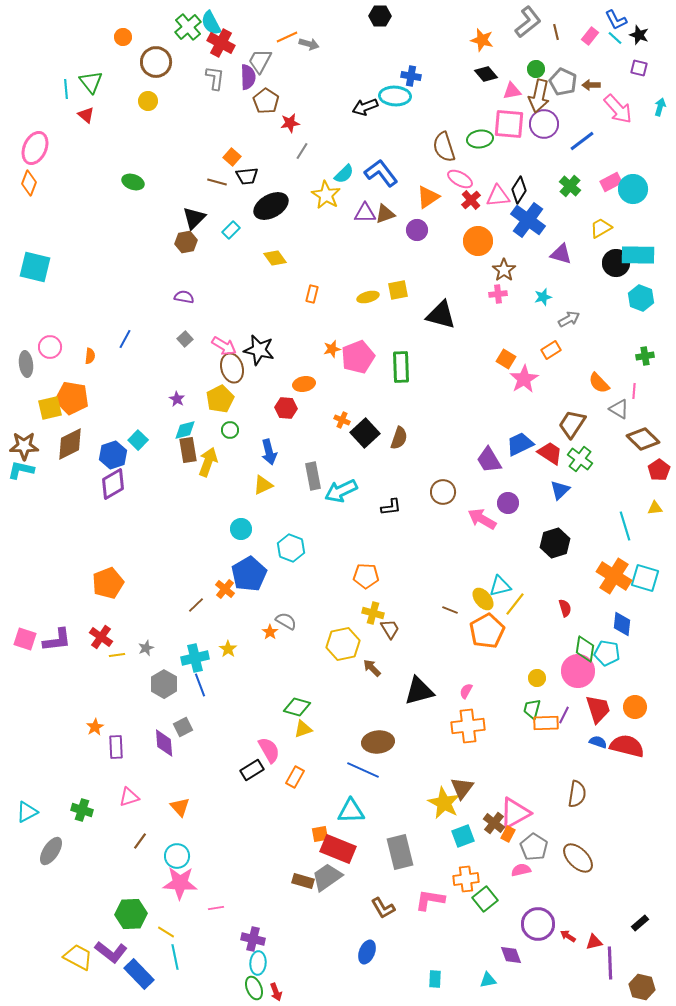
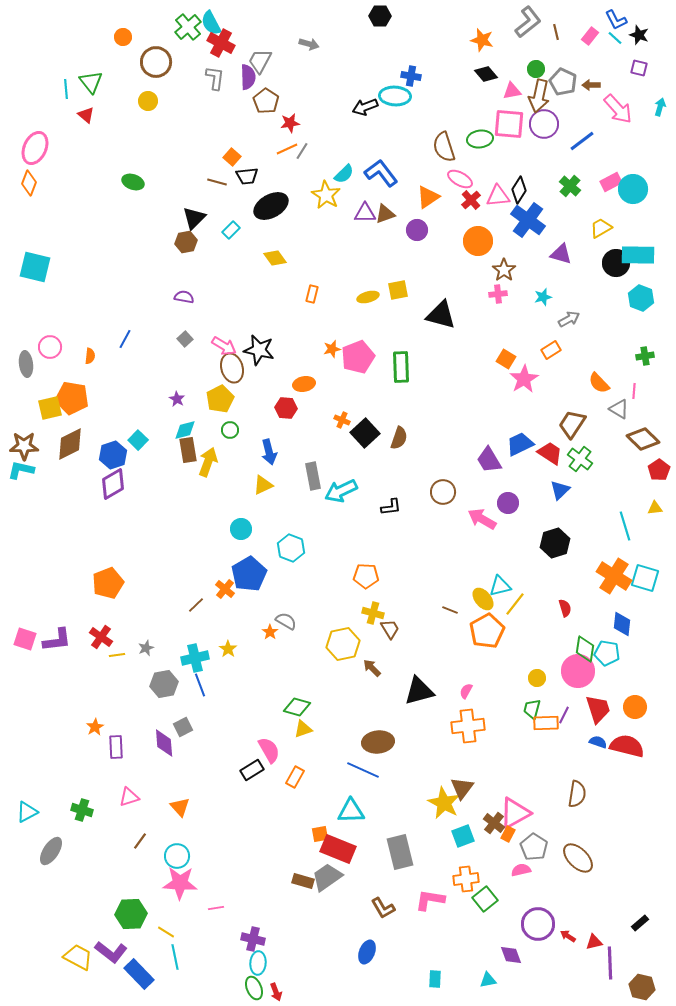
orange line at (287, 37): moved 112 px down
gray hexagon at (164, 684): rotated 20 degrees clockwise
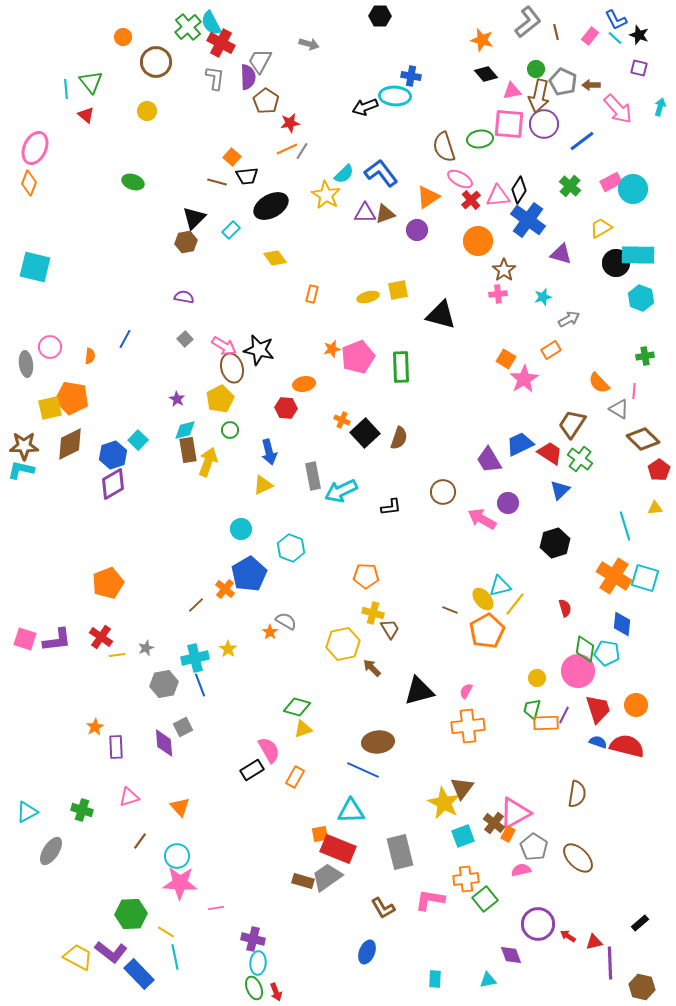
yellow circle at (148, 101): moved 1 px left, 10 px down
orange circle at (635, 707): moved 1 px right, 2 px up
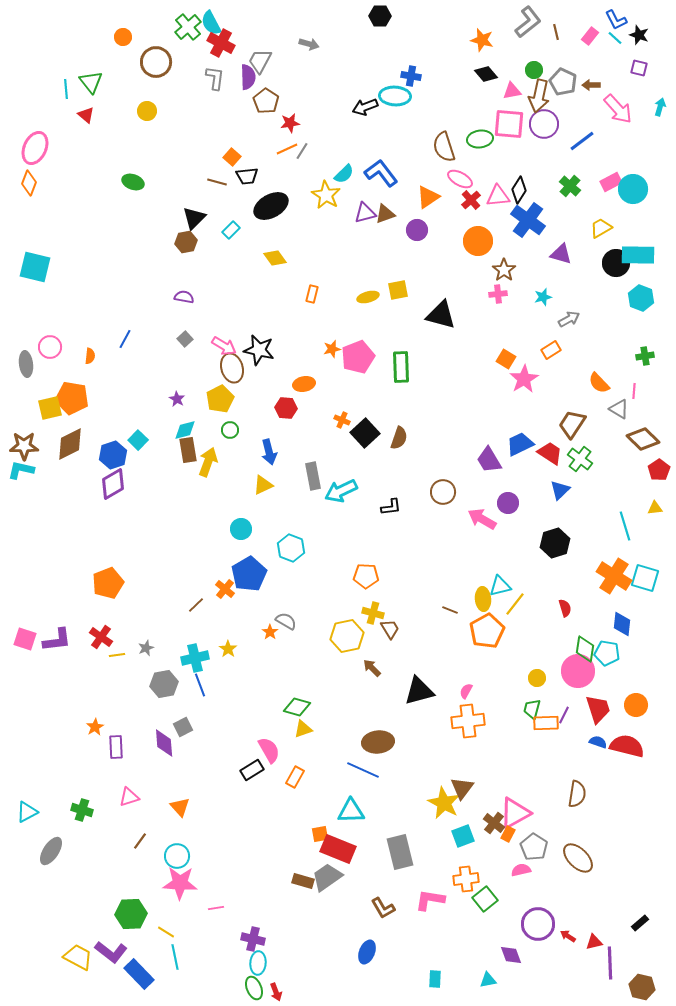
green circle at (536, 69): moved 2 px left, 1 px down
purple triangle at (365, 213): rotated 15 degrees counterclockwise
yellow ellipse at (483, 599): rotated 35 degrees clockwise
yellow hexagon at (343, 644): moved 4 px right, 8 px up
orange cross at (468, 726): moved 5 px up
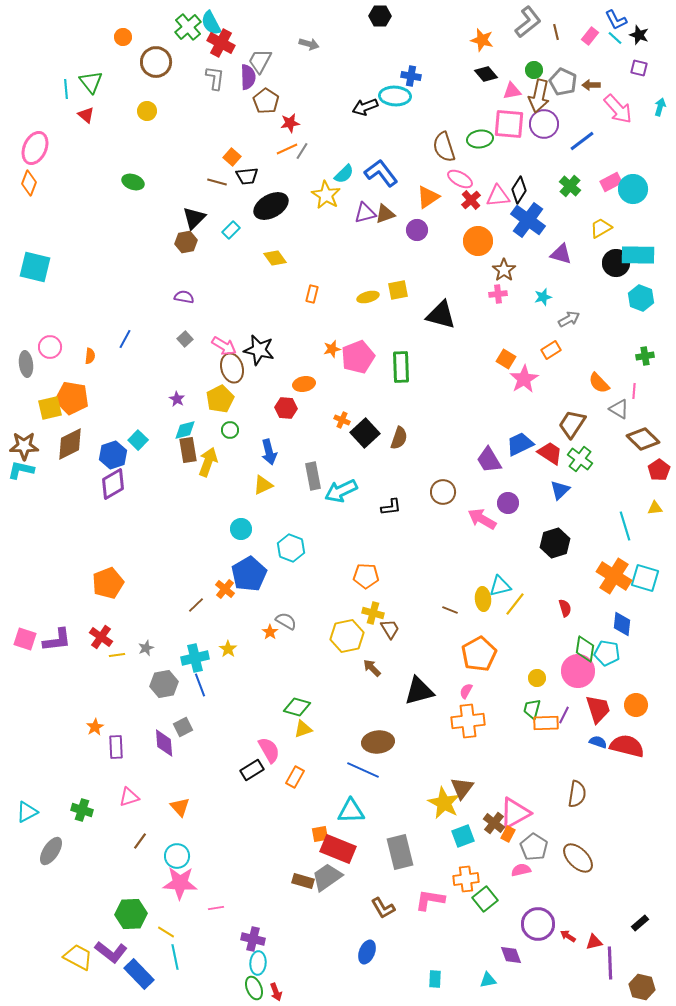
orange pentagon at (487, 631): moved 8 px left, 23 px down
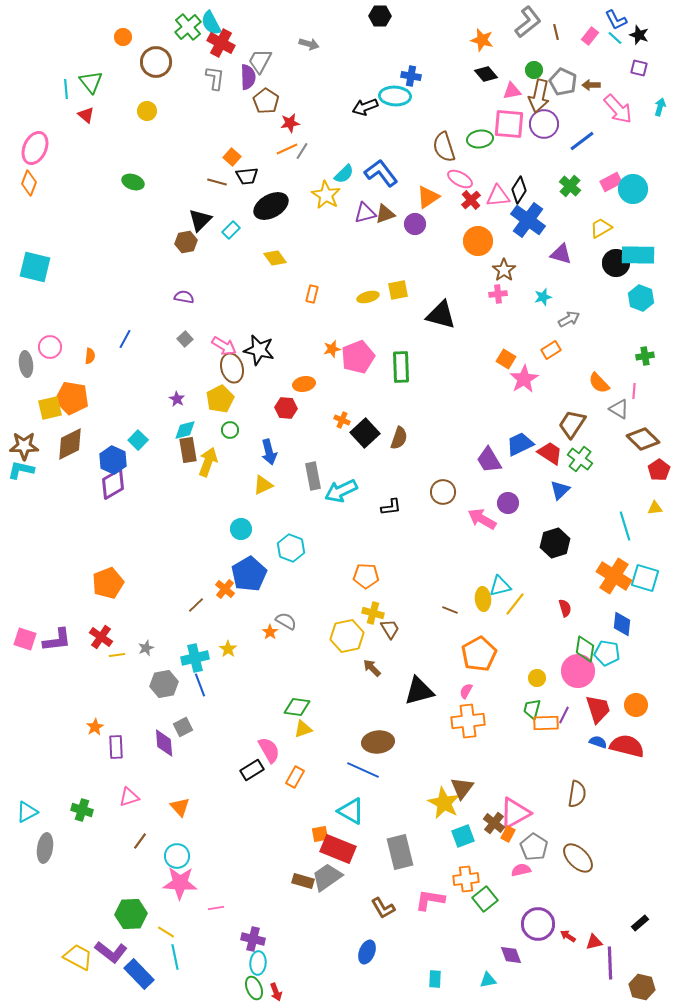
black triangle at (194, 218): moved 6 px right, 2 px down
purple circle at (417, 230): moved 2 px left, 6 px up
blue hexagon at (113, 455): moved 5 px down; rotated 16 degrees counterclockwise
green diamond at (297, 707): rotated 8 degrees counterclockwise
cyan triangle at (351, 811): rotated 32 degrees clockwise
gray ellipse at (51, 851): moved 6 px left, 3 px up; rotated 24 degrees counterclockwise
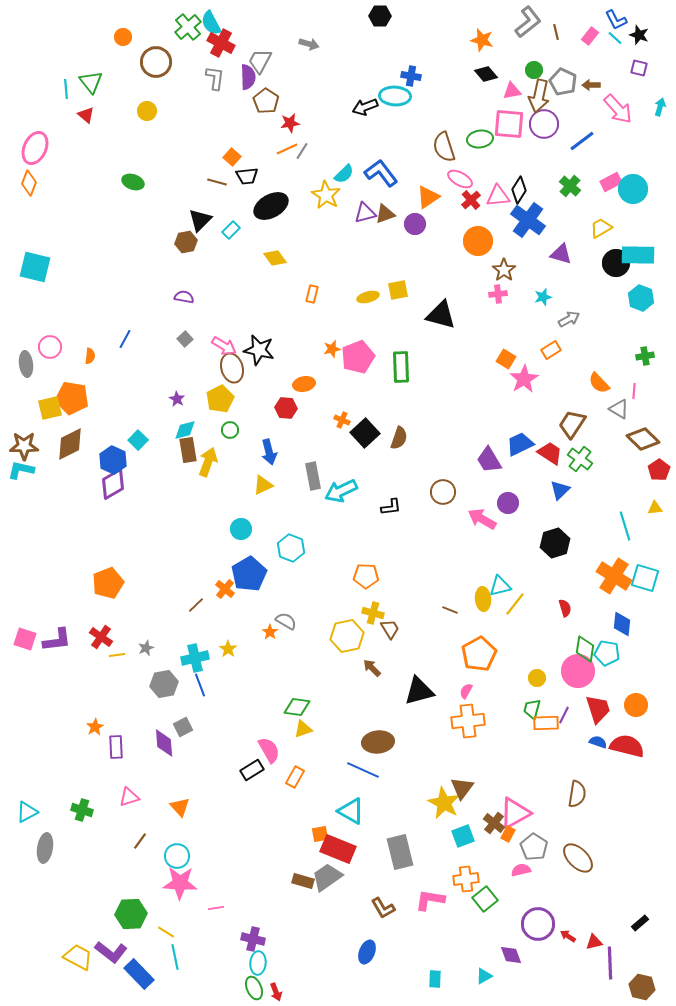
cyan triangle at (488, 980): moved 4 px left, 4 px up; rotated 18 degrees counterclockwise
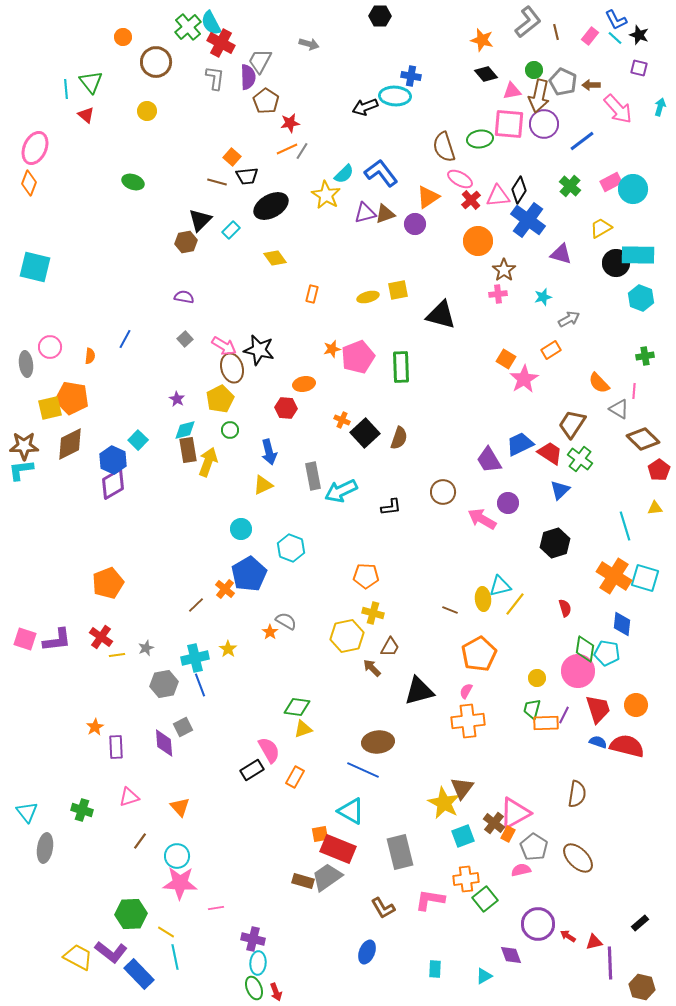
cyan L-shape at (21, 470): rotated 20 degrees counterclockwise
brown trapezoid at (390, 629): moved 18 px down; rotated 60 degrees clockwise
cyan triangle at (27, 812): rotated 40 degrees counterclockwise
cyan rectangle at (435, 979): moved 10 px up
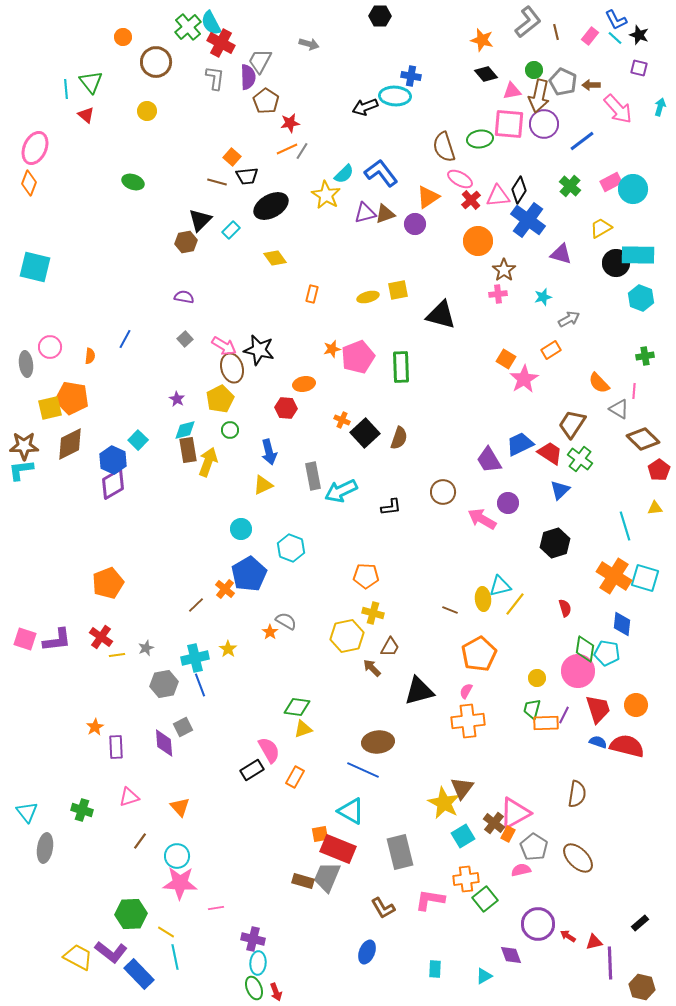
cyan square at (463, 836): rotated 10 degrees counterclockwise
gray trapezoid at (327, 877): rotated 32 degrees counterclockwise
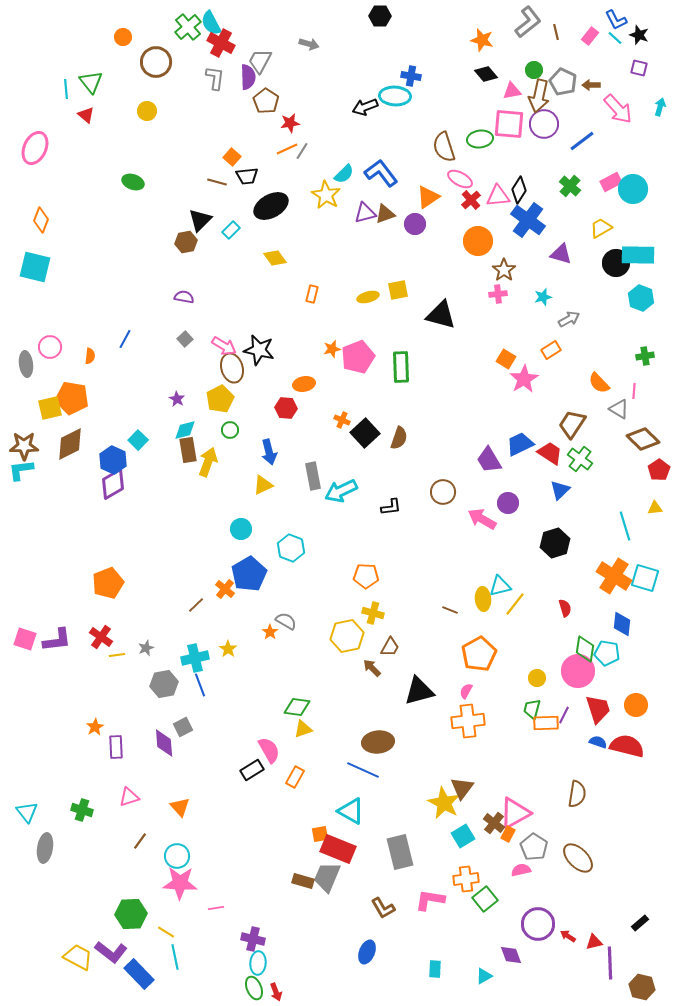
orange diamond at (29, 183): moved 12 px right, 37 px down
